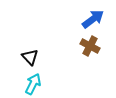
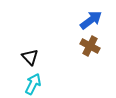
blue arrow: moved 2 px left, 1 px down
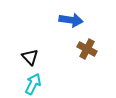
blue arrow: moved 20 px left; rotated 45 degrees clockwise
brown cross: moved 3 px left, 3 px down
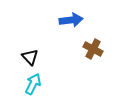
blue arrow: rotated 15 degrees counterclockwise
brown cross: moved 6 px right
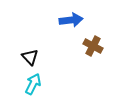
brown cross: moved 3 px up
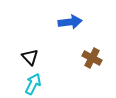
blue arrow: moved 1 px left, 2 px down
brown cross: moved 1 px left, 12 px down
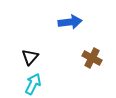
black triangle: rotated 24 degrees clockwise
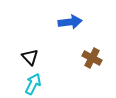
black triangle: rotated 24 degrees counterclockwise
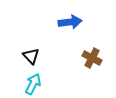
black triangle: moved 1 px right, 1 px up
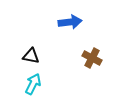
black triangle: rotated 36 degrees counterclockwise
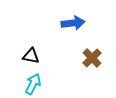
blue arrow: moved 3 px right, 1 px down
brown cross: rotated 18 degrees clockwise
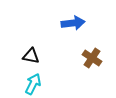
brown cross: rotated 12 degrees counterclockwise
